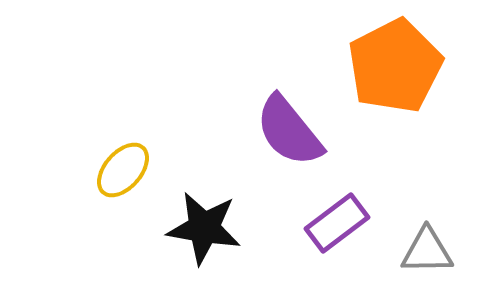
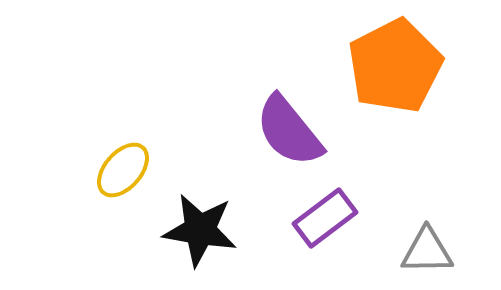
purple rectangle: moved 12 px left, 5 px up
black star: moved 4 px left, 2 px down
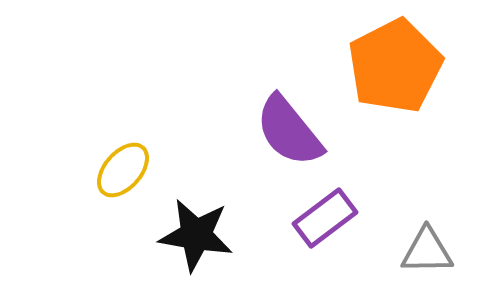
black star: moved 4 px left, 5 px down
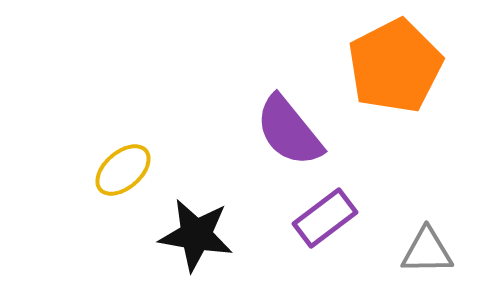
yellow ellipse: rotated 8 degrees clockwise
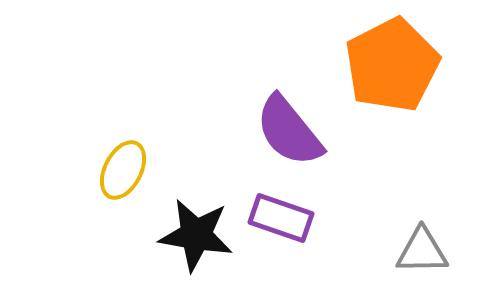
orange pentagon: moved 3 px left, 1 px up
yellow ellipse: rotated 22 degrees counterclockwise
purple rectangle: moved 44 px left; rotated 56 degrees clockwise
gray triangle: moved 5 px left
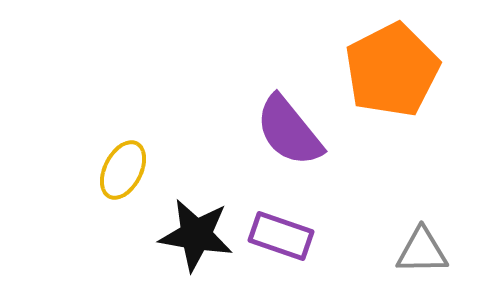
orange pentagon: moved 5 px down
purple rectangle: moved 18 px down
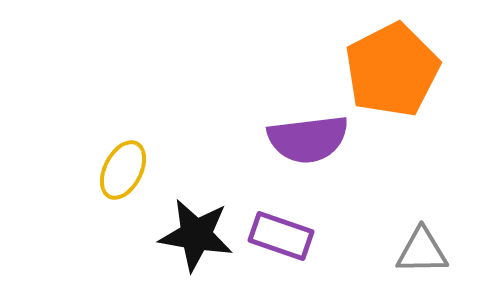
purple semicircle: moved 19 px right, 8 px down; rotated 58 degrees counterclockwise
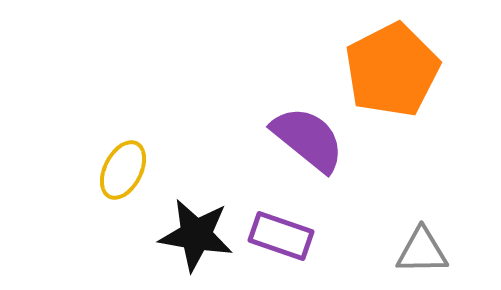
purple semicircle: rotated 134 degrees counterclockwise
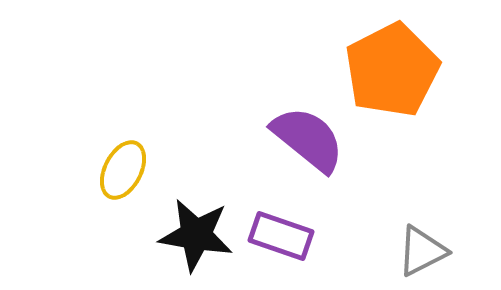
gray triangle: rotated 26 degrees counterclockwise
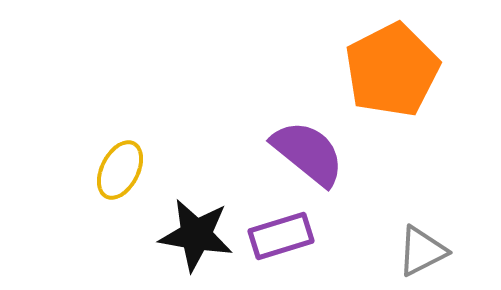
purple semicircle: moved 14 px down
yellow ellipse: moved 3 px left
purple rectangle: rotated 36 degrees counterclockwise
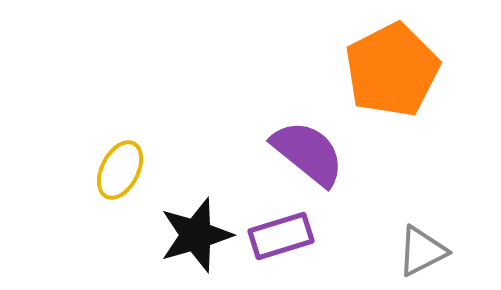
black star: rotated 26 degrees counterclockwise
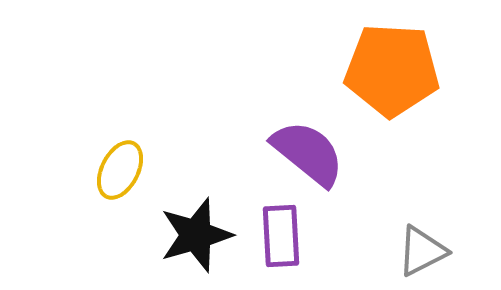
orange pentagon: rotated 30 degrees clockwise
purple rectangle: rotated 76 degrees counterclockwise
